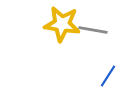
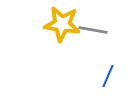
blue line: rotated 10 degrees counterclockwise
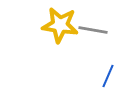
yellow star: moved 2 px left, 1 px down
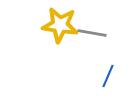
gray line: moved 1 px left, 3 px down
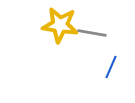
blue line: moved 3 px right, 9 px up
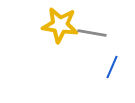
blue line: moved 1 px right
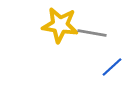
blue line: rotated 25 degrees clockwise
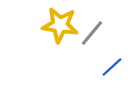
gray line: rotated 60 degrees counterclockwise
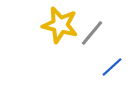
yellow star: rotated 6 degrees clockwise
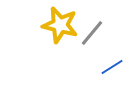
blue line: rotated 10 degrees clockwise
